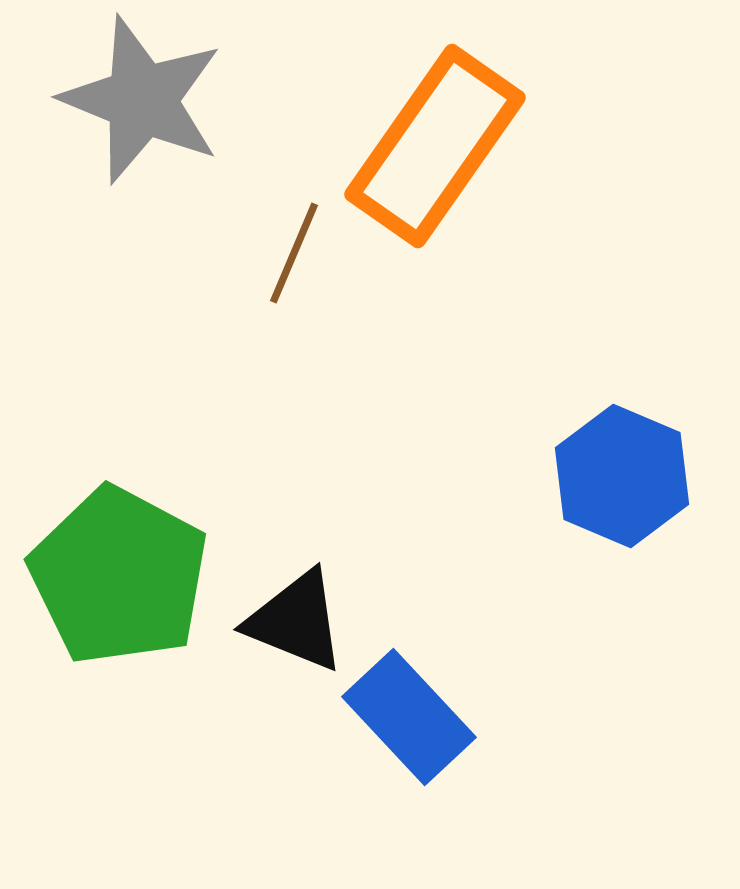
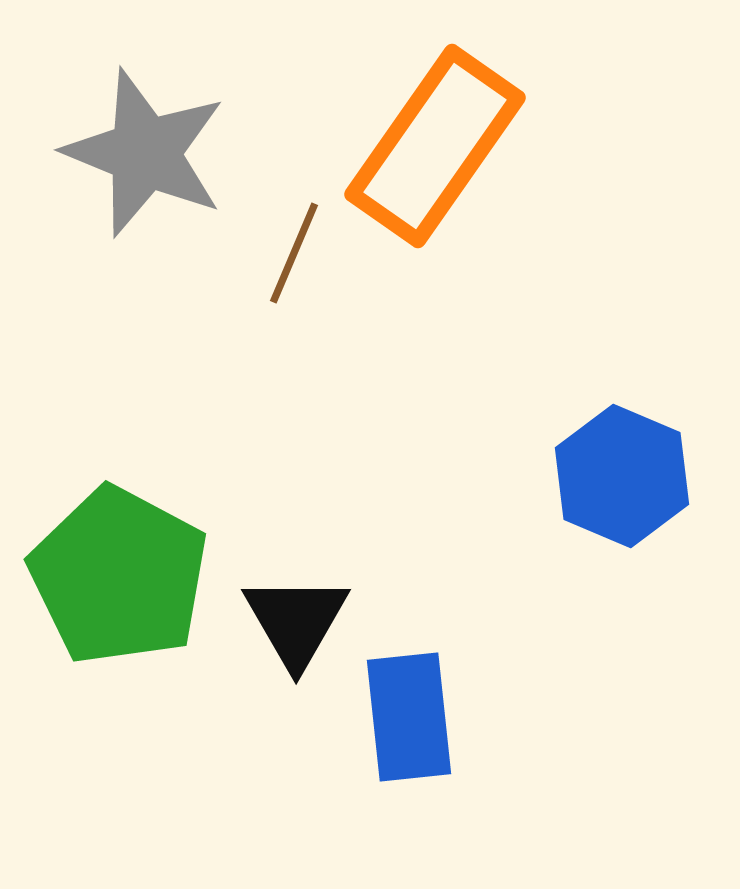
gray star: moved 3 px right, 53 px down
black triangle: rotated 38 degrees clockwise
blue rectangle: rotated 37 degrees clockwise
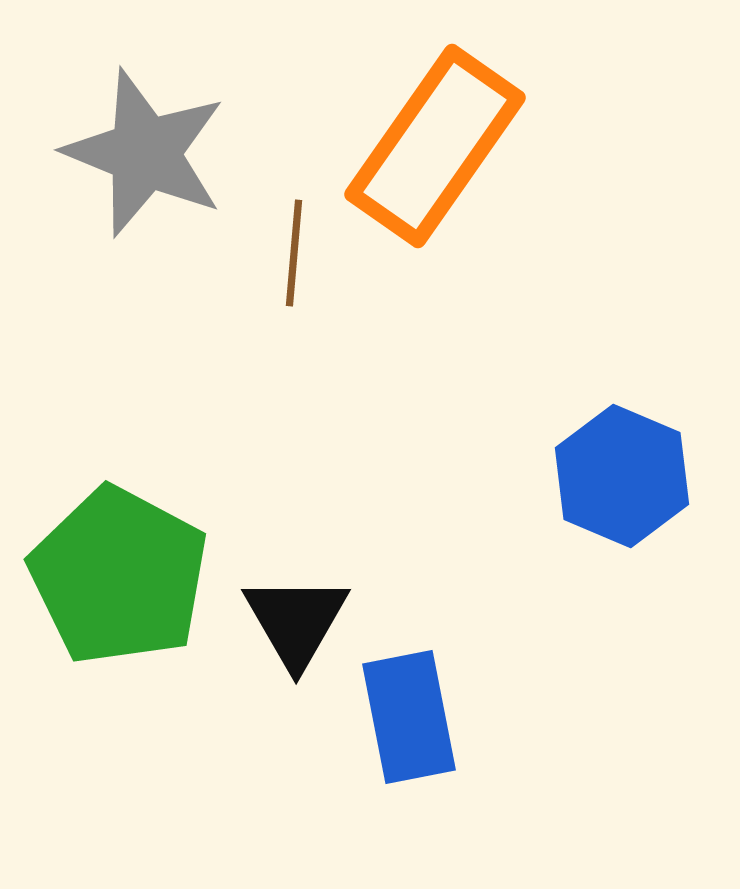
brown line: rotated 18 degrees counterclockwise
blue rectangle: rotated 5 degrees counterclockwise
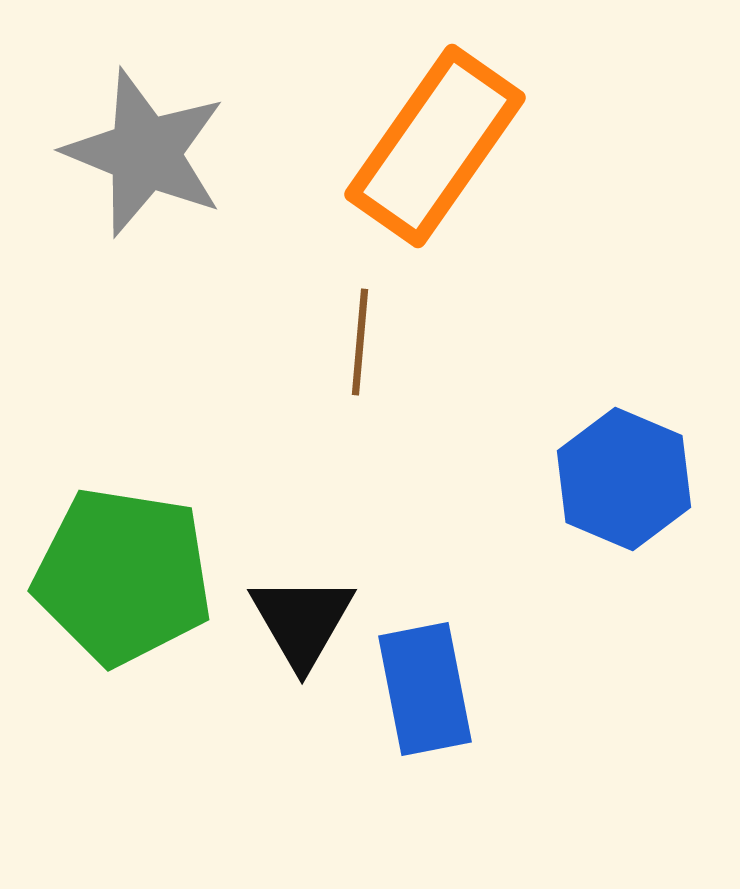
brown line: moved 66 px right, 89 px down
blue hexagon: moved 2 px right, 3 px down
green pentagon: moved 4 px right; rotated 19 degrees counterclockwise
black triangle: moved 6 px right
blue rectangle: moved 16 px right, 28 px up
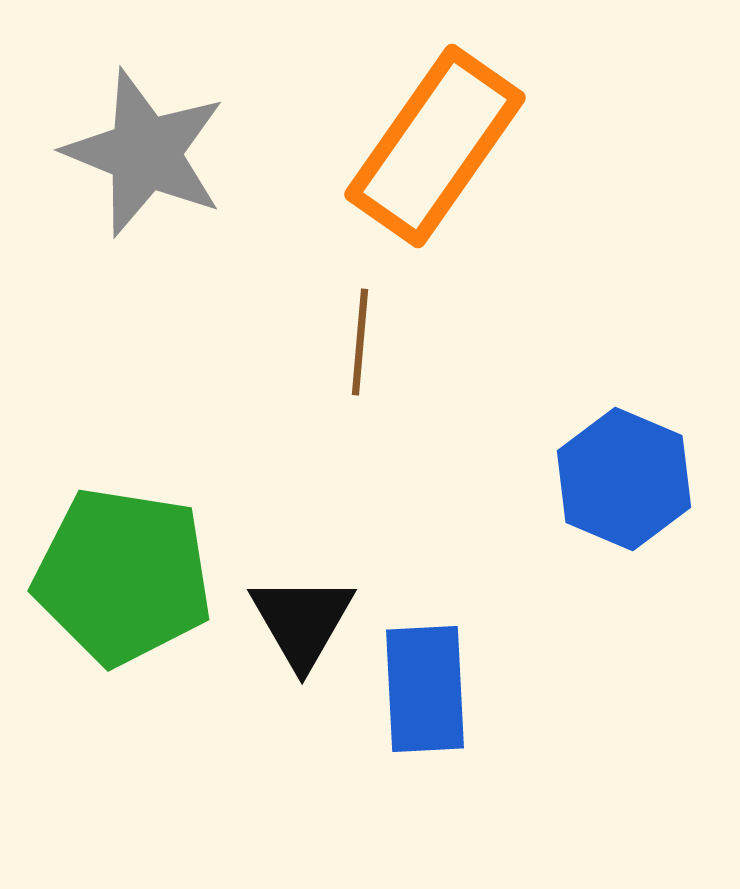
blue rectangle: rotated 8 degrees clockwise
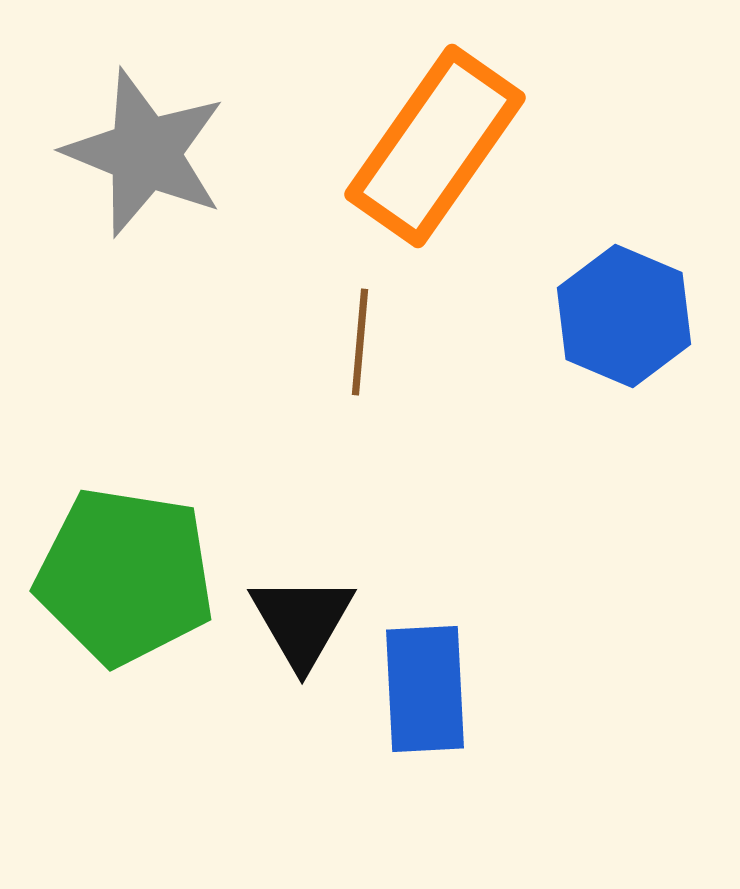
blue hexagon: moved 163 px up
green pentagon: moved 2 px right
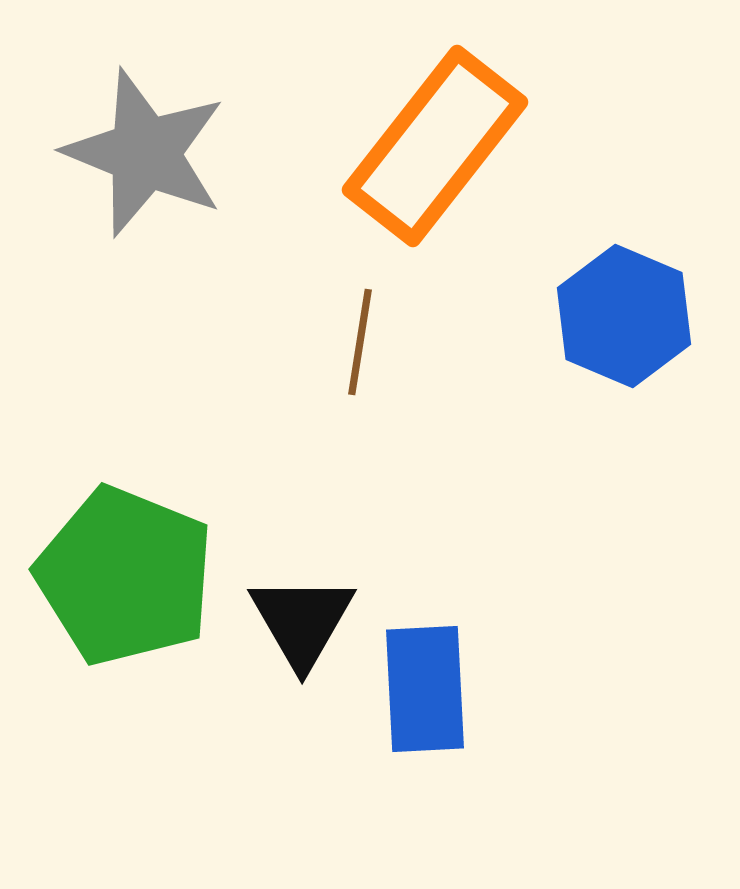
orange rectangle: rotated 3 degrees clockwise
brown line: rotated 4 degrees clockwise
green pentagon: rotated 13 degrees clockwise
